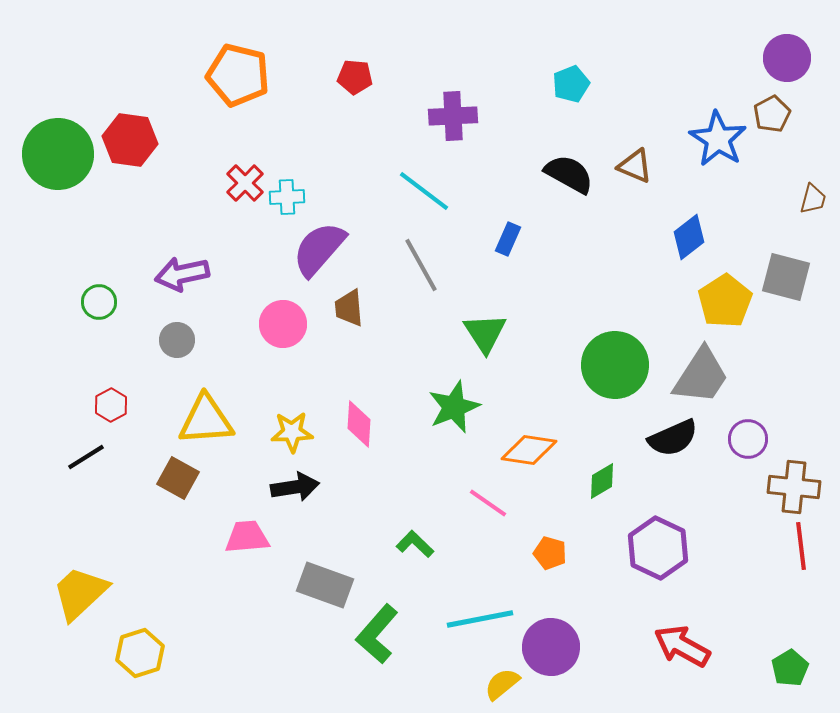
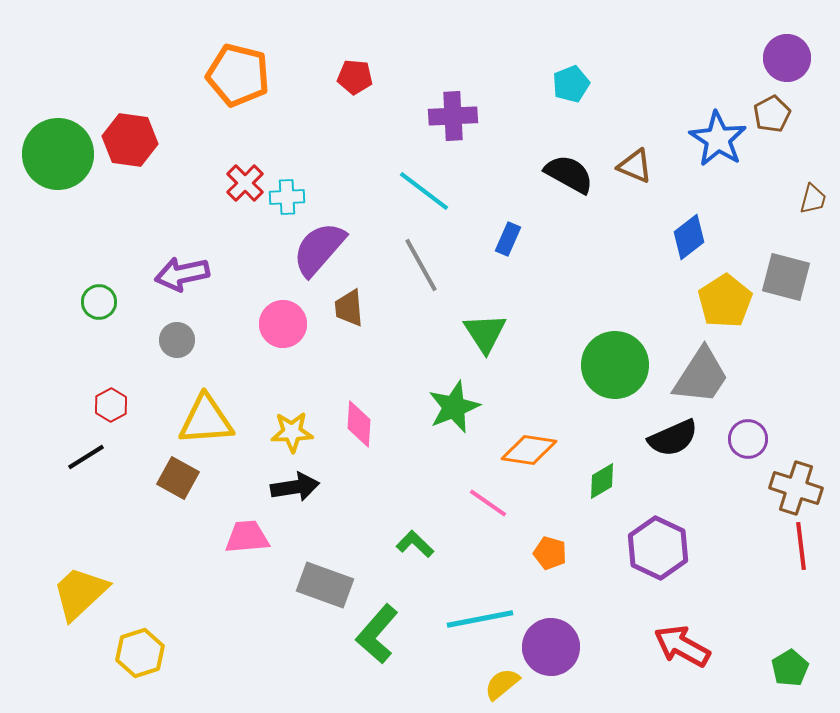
brown cross at (794, 487): moved 2 px right, 1 px down; rotated 12 degrees clockwise
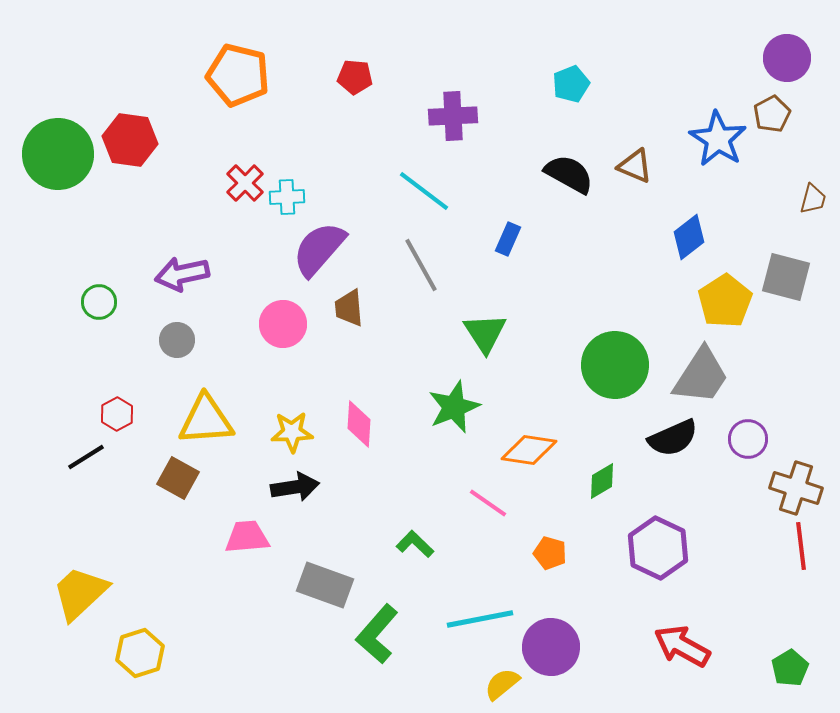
red hexagon at (111, 405): moved 6 px right, 9 px down
